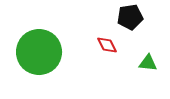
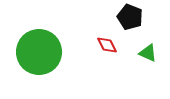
black pentagon: rotated 30 degrees clockwise
green triangle: moved 10 px up; rotated 18 degrees clockwise
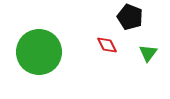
green triangle: rotated 42 degrees clockwise
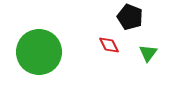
red diamond: moved 2 px right
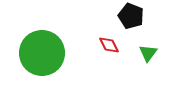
black pentagon: moved 1 px right, 1 px up
green circle: moved 3 px right, 1 px down
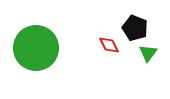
black pentagon: moved 4 px right, 12 px down
green circle: moved 6 px left, 5 px up
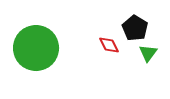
black pentagon: rotated 10 degrees clockwise
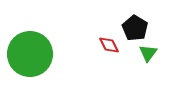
green circle: moved 6 px left, 6 px down
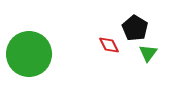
green circle: moved 1 px left
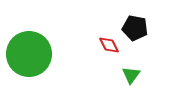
black pentagon: rotated 20 degrees counterclockwise
green triangle: moved 17 px left, 22 px down
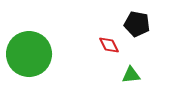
black pentagon: moved 2 px right, 4 px up
green triangle: rotated 48 degrees clockwise
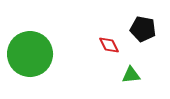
black pentagon: moved 6 px right, 5 px down
green circle: moved 1 px right
